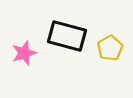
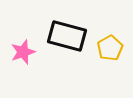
pink star: moved 1 px left, 1 px up
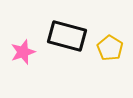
yellow pentagon: rotated 10 degrees counterclockwise
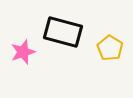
black rectangle: moved 4 px left, 4 px up
